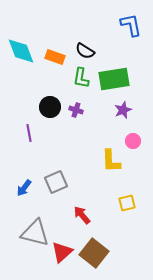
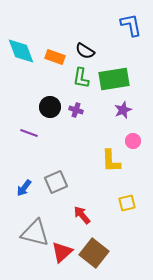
purple line: rotated 60 degrees counterclockwise
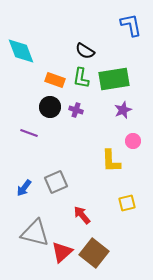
orange rectangle: moved 23 px down
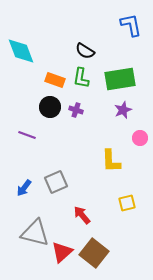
green rectangle: moved 6 px right
purple line: moved 2 px left, 2 px down
pink circle: moved 7 px right, 3 px up
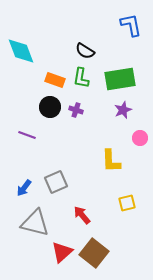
gray triangle: moved 10 px up
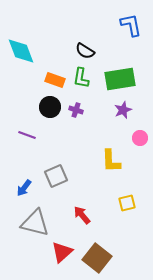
gray square: moved 6 px up
brown square: moved 3 px right, 5 px down
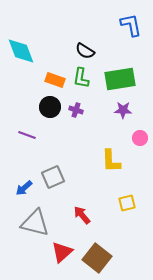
purple star: rotated 24 degrees clockwise
gray square: moved 3 px left, 1 px down
blue arrow: rotated 12 degrees clockwise
